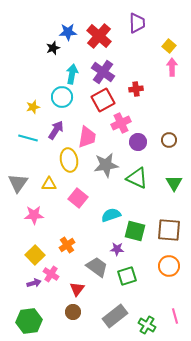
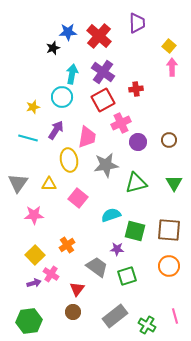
green triangle at (137, 178): moved 1 px left, 5 px down; rotated 40 degrees counterclockwise
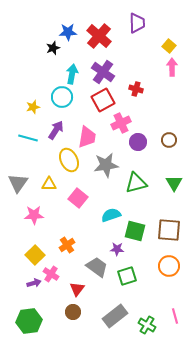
red cross at (136, 89): rotated 24 degrees clockwise
yellow ellipse at (69, 160): rotated 15 degrees counterclockwise
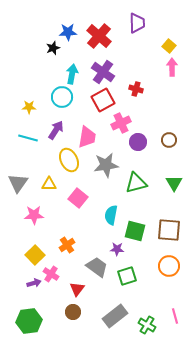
yellow star at (33, 107): moved 4 px left; rotated 16 degrees clockwise
cyan semicircle at (111, 215): rotated 60 degrees counterclockwise
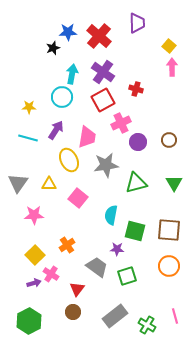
green hexagon at (29, 321): rotated 20 degrees counterclockwise
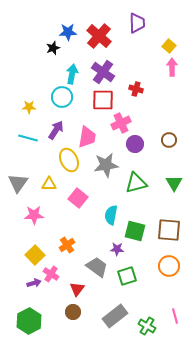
red square at (103, 100): rotated 30 degrees clockwise
purple circle at (138, 142): moved 3 px left, 2 px down
green cross at (147, 325): moved 1 px down
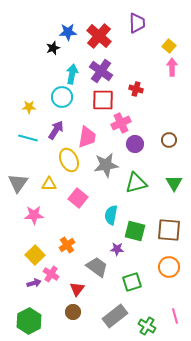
purple cross at (103, 72): moved 2 px left, 1 px up
orange circle at (169, 266): moved 1 px down
green square at (127, 276): moved 5 px right, 6 px down
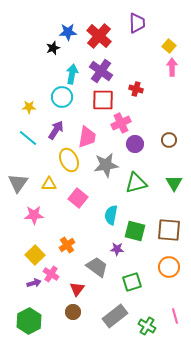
cyan line at (28, 138): rotated 24 degrees clockwise
